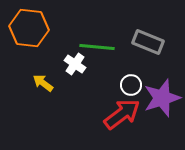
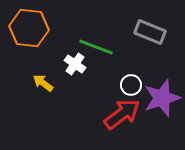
gray rectangle: moved 2 px right, 10 px up
green line: moved 1 px left; rotated 16 degrees clockwise
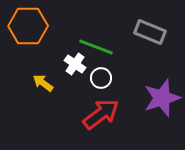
orange hexagon: moved 1 px left, 2 px up; rotated 6 degrees counterclockwise
white circle: moved 30 px left, 7 px up
red arrow: moved 21 px left
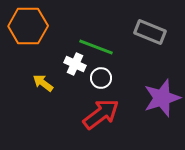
white cross: rotated 10 degrees counterclockwise
